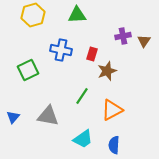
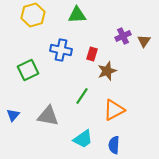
purple cross: rotated 14 degrees counterclockwise
orange triangle: moved 2 px right
blue triangle: moved 2 px up
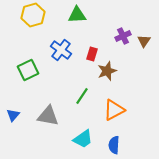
blue cross: rotated 25 degrees clockwise
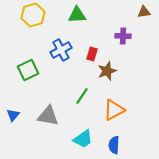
purple cross: rotated 28 degrees clockwise
brown triangle: moved 29 px up; rotated 48 degrees clockwise
blue cross: rotated 25 degrees clockwise
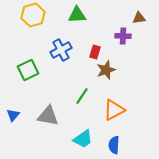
brown triangle: moved 5 px left, 6 px down
red rectangle: moved 3 px right, 2 px up
brown star: moved 1 px left, 1 px up
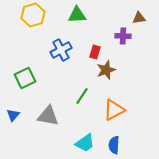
green square: moved 3 px left, 8 px down
cyan trapezoid: moved 2 px right, 4 px down
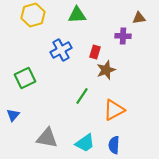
gray triangle: moved 1 px left, 22 px down
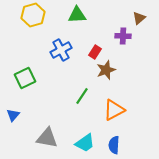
brown triangle: rotated 32 degrees counterclockwise
red rectangle: rotated 16 degrees clockwise
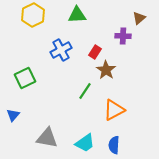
yellow hexagon: rotated 10 degrees counterclockwise
brown star: rotated 18 degrees counterclockwise
green line: moved 3 px right, 5 px up
